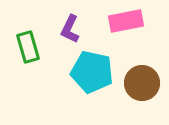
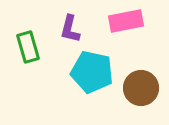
purple L-shape: rotated 12 degrees counterclockwise
brown circle: moved 1 px left, 5 px down
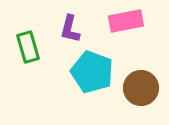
cyan pentagon: rotated 9 degrees clockwise
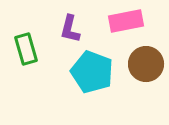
green rectangle: moved 2 px left, 2 px down
brown circle: moved 5 px right, 24 px up
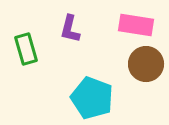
pink rectangle: moved 10 px right, 4 px down; rotated 20 degrees clockwise
cyan pentagon: moved 26 px down
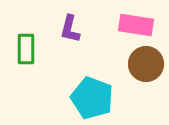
green rectangle: rotated 16 degrees clockwise
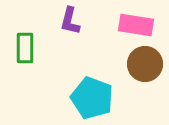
purple L-shape: moved 8 px up
green rectangle: moved 1 px left, 1 px up
brown circle: moved 1 px left
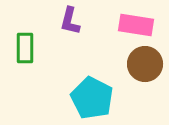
cyan pentagon: rotated 6 degrees clockwise
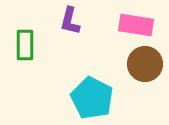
green rectangle: moved 3 px up
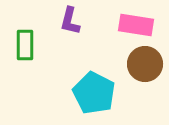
cyan pentagon: moved 2 px right, 5 px up
